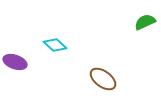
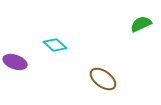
green semicircle: moved 4 px left, 2 px down
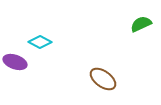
cyan diamond: moved 15 px left, 3 px up; rotated 15 degrees counterclockwise
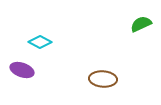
purple ellipse: moved 7 px right, 8 px down
brown ellipse: rotated 32 degrees counterclockwise
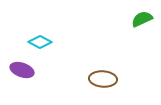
green semicircle: moved 1 px right, 5 px up
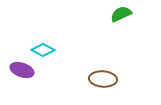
green semicircle: moved 21 px left, 5 px up
cyan diamond: moved 3 px right, 8 px down
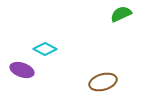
cyan diamond: moved 2 px right, 1 px up
brown ellipse: moved 3 px down; rotated 20 degrees counterclockwise
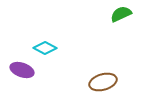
cyan diamond: moved 1 px up
